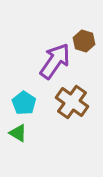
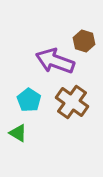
purple arrow: rotated 105 degrees counterclockwise
cyan pentagon: moved 5 px right, 3 px up
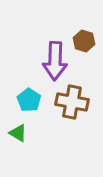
purple arrow: rotated 108 degrees counterclockwise
brown cross: rotated 24 degrees counterclockwise
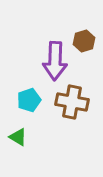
brown hexagon: rotated 25 degrees clockwise
cyan pentagon: rotated 20 degrees clockwise
green triangle: moved 4 px down
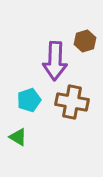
brown hexagon: moved 1 px right
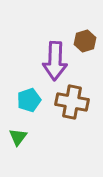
green triangle: rotated 36 degrees clockwise
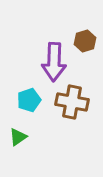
purple arrow: moved 1 px left, 1 px down
green triangle: rotated 18 degrees clockwise
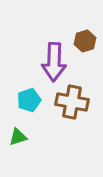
green triangle: rotated 18 degrees clockwise
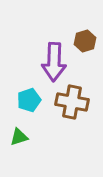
green triangle: moved 1 px right
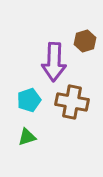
green triangle: moved 8 px right
